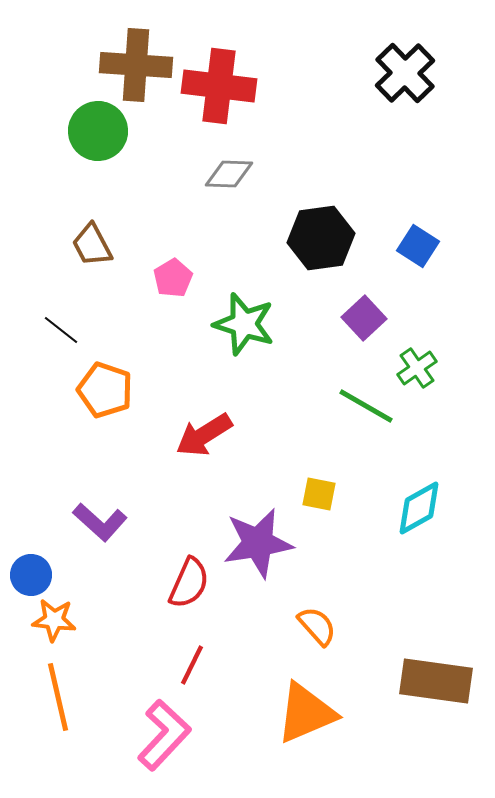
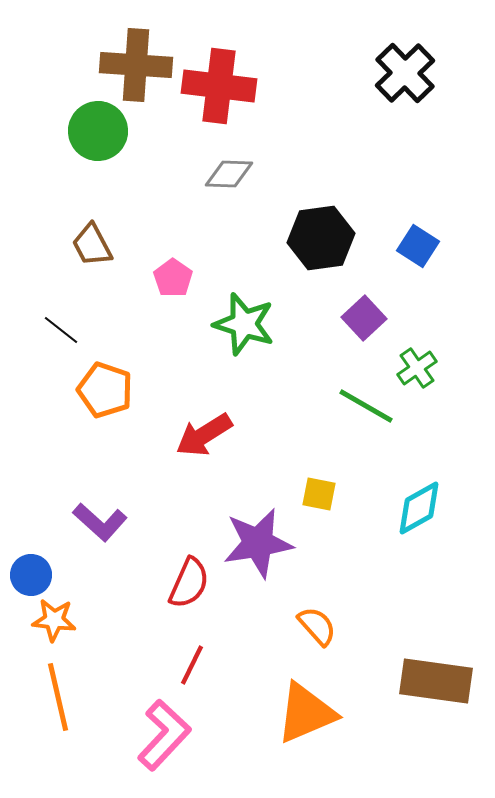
pink pentagon: rotated 6 degrees counterclockwise
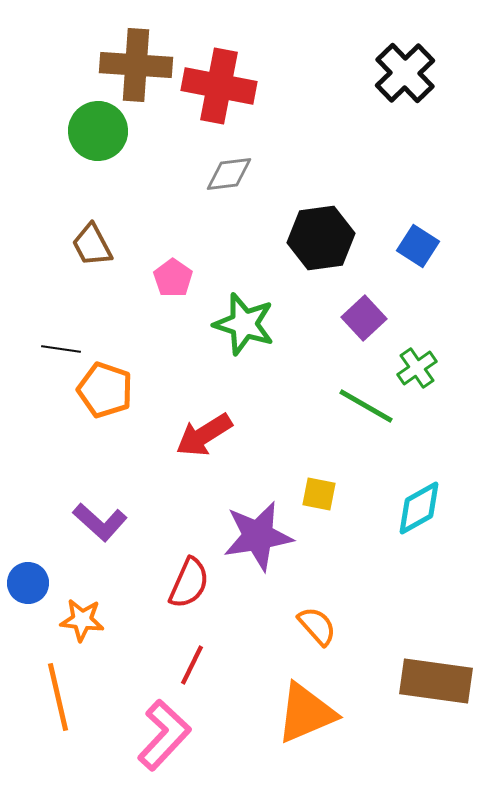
red cross: rotated 4 degrees clockwise
gray diamond: rotated 9 degrees counterclockwise
black line: moved 19 px down; rotated 30 degrees counterclockwise
purple star: moved 7 px up
blue circle: moved 3 px left, 8 px down
orange star: moved 28 px right
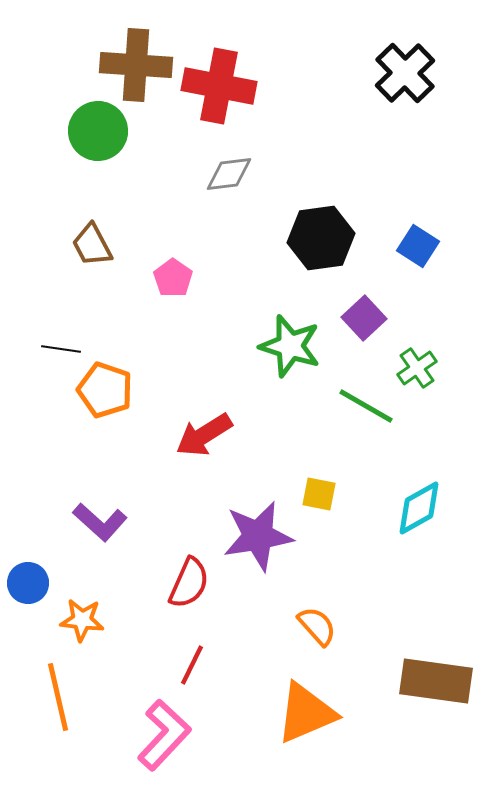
green star: moved 46 px right, 22 px down
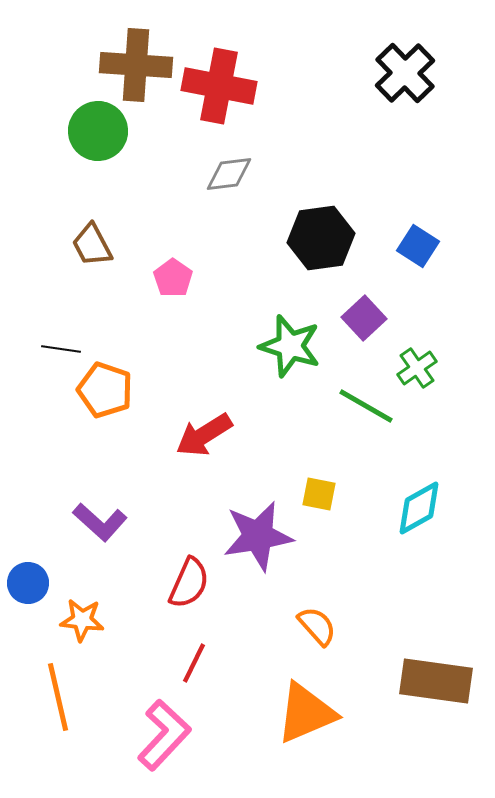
red line: moved 2 px right, 2 px up
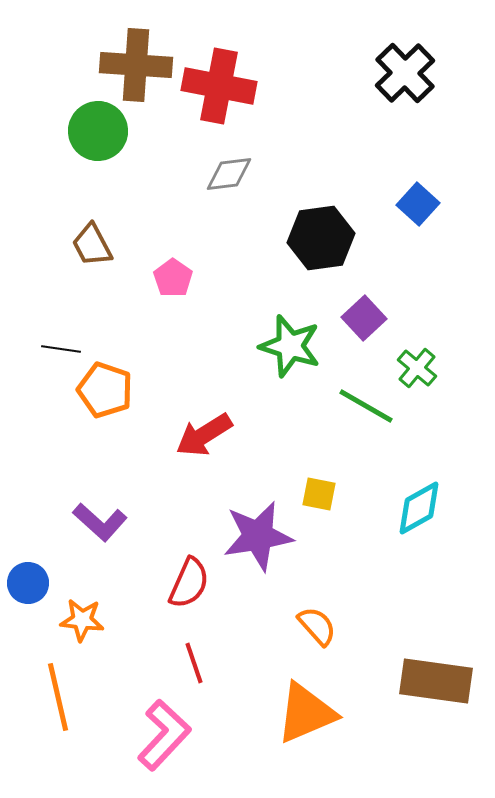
blue square: moved 42 px up; rotated 9 degrees clockwise
green cross: rotated 15 degrees counterclockwise
red line: rotated 45 degrees counterclockwise
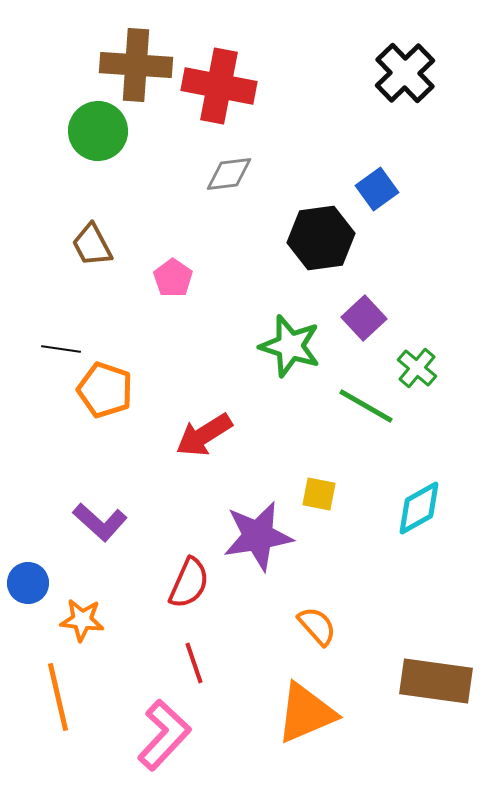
blue square: moved 41 px left, 15 px up; rotated 12 degrees clockwise
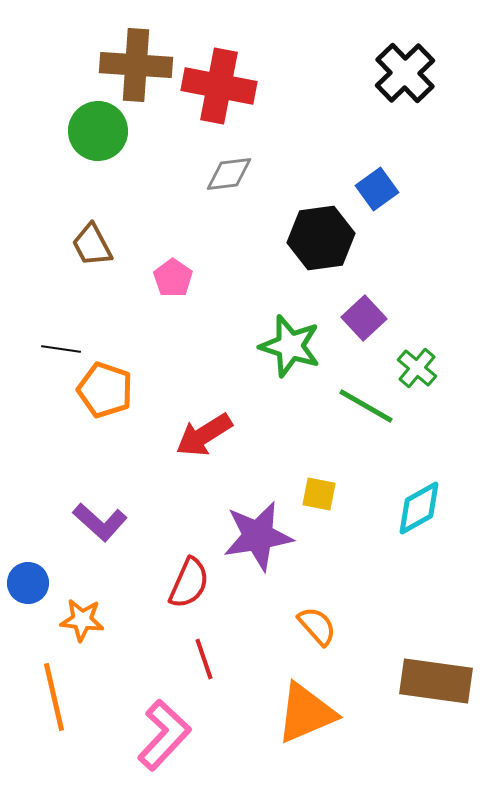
red line: moved 10 px right, 4 px up
orange line: moved 4 px left
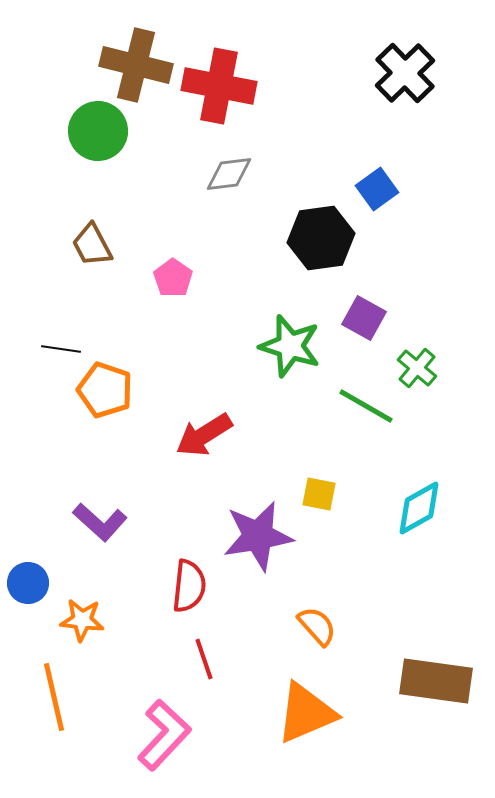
brown cross: rotated 10 degrees clockwise
purple square: rotated 18 degrees counterclockwise
red semicircle: moved 3 px down; rotated 18 degrees counterclockwise
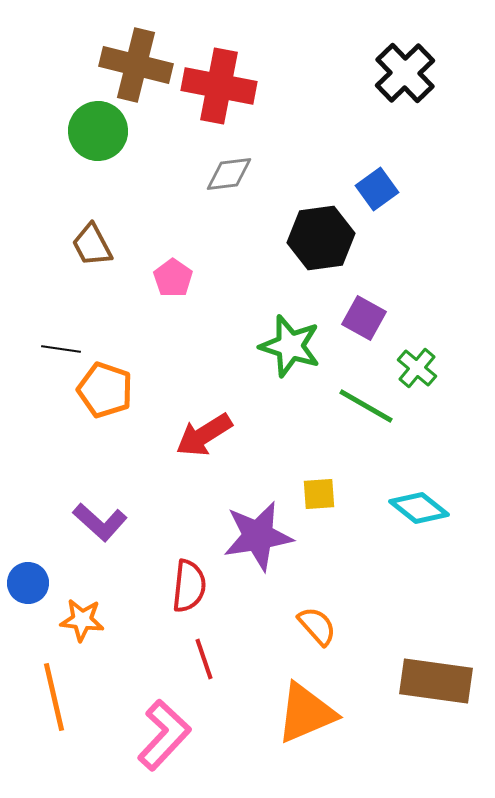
yellow square: rotated 15 degrees counterclockwise
cyan diamond: rotated 68 degrees clockwise
